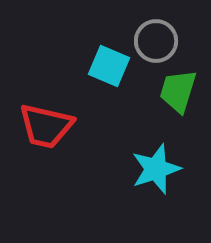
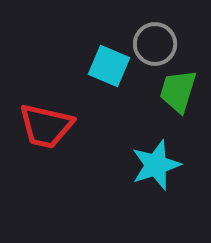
gray circle: moved 1 px left, 3 px down
cyan star: moved 4 px up
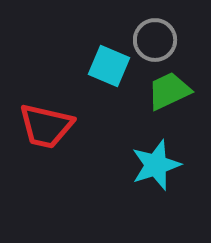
gray circle: moved 4 px up
green trapezoid: moved 9 px left; rotated 48 degrees clockwise
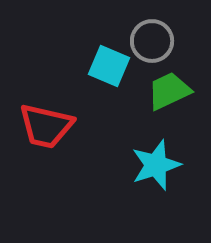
gray circle: moved 3 px left, 1 px down
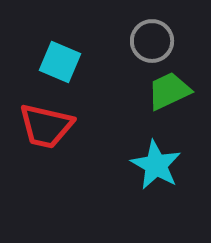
cyan square: moved 49 px left, 4 px up
cyan star: rotated 24 degrees counterclockwise
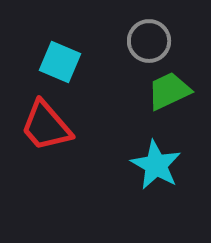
gray circle: moved 3 px left
red trapezoid: rotated 36 degrees clockwise
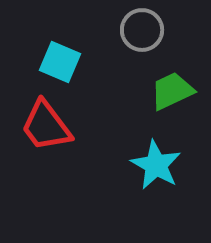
gray circle: moved 7 px left, 11 px up
green trapezoid: moved 3 px right
red trapezoid: rotated 4 degrees clockwise
